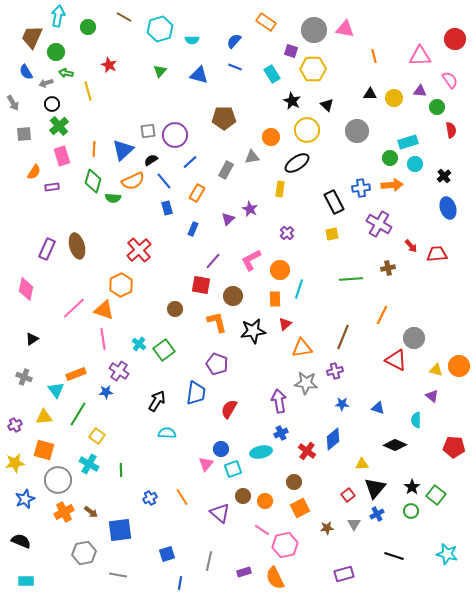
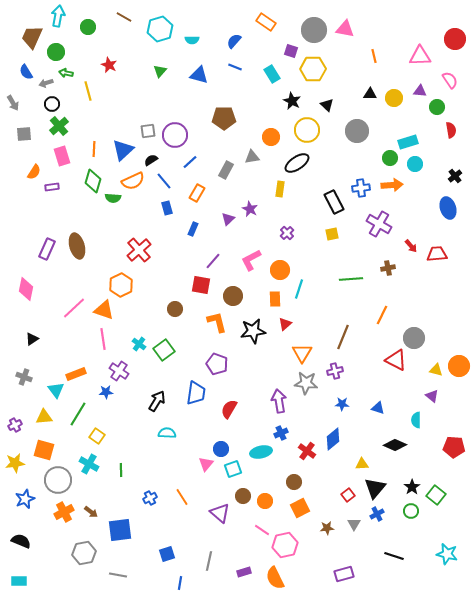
black cross at (444, 176): moved 11 px right
orange triangle at (302, 348): moved 5 px down; rotated 50 degrees counterclockwise
cyan rectangle at (26, 581): moved 7 px left
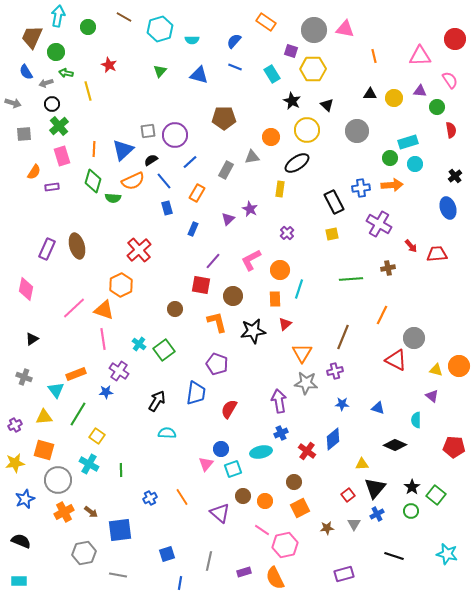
gray arrow at (13, 103): rotated 42 degrees counterclockwise
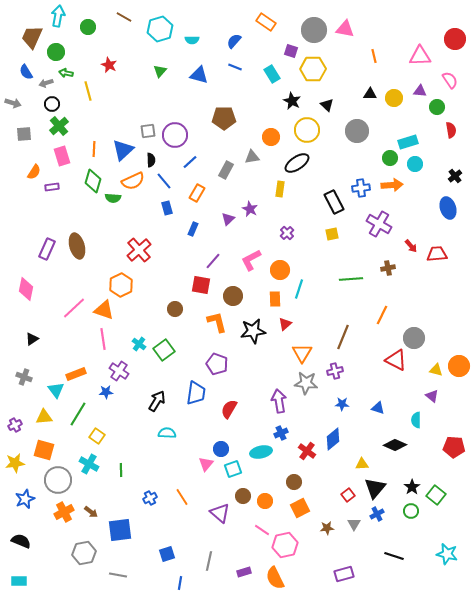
black semicircle at (151, 160): rotated 120 degrees clockwise
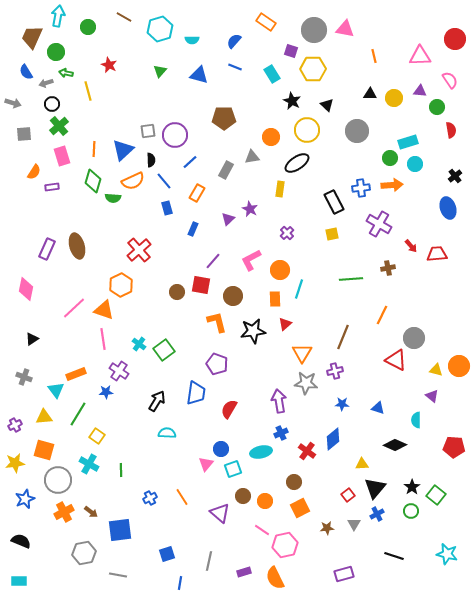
brown circle at (175, 309): moved 2 px right, 17 px up
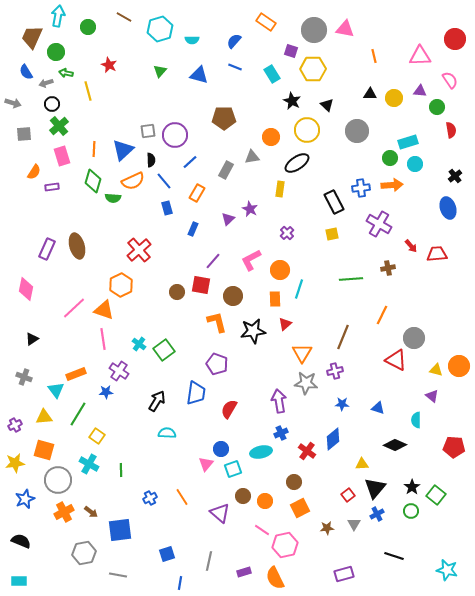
cyan star at (447, 554): moved 16 px down
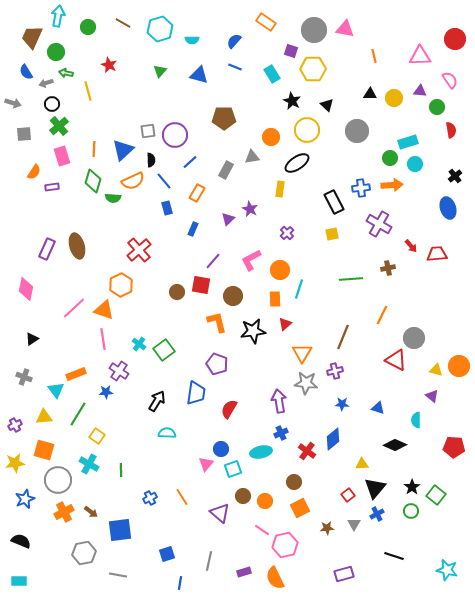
brown line at (124, 17): moved 1 px left, 6 px down
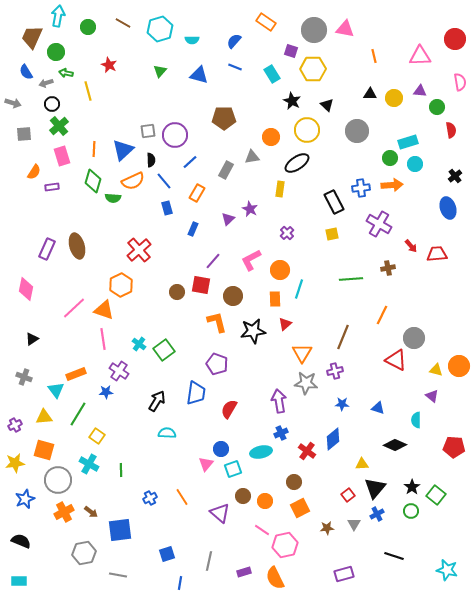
pink semicircle at (450, 80): moved 10 px right, 2 px down; rotated 24 degrees clockwise
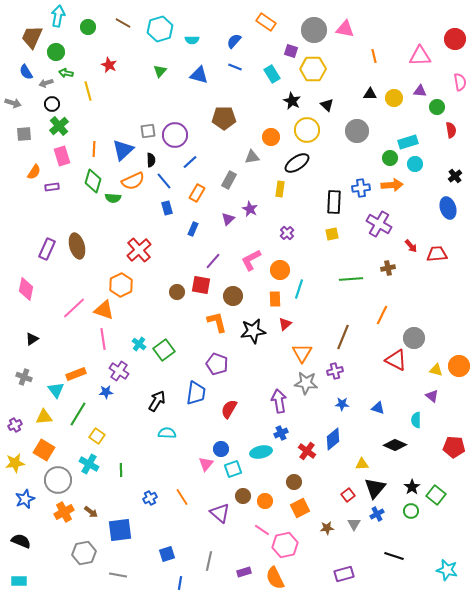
gray rectangle at (226, 170): moved 3 px right, 10 px down
black rectangle at (334, 202): rotated 30 degrees clockwise
orange square at (44, 450): rotated 15 degrees clockwise
